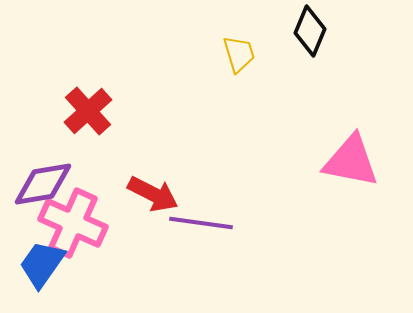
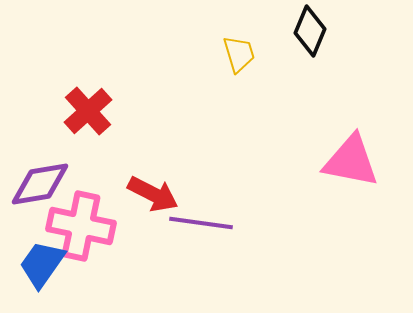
purple diamond: moved 3 px left
pink cross: moved 8 px right, 3 px down; rotated 12 degrees counterclockwise
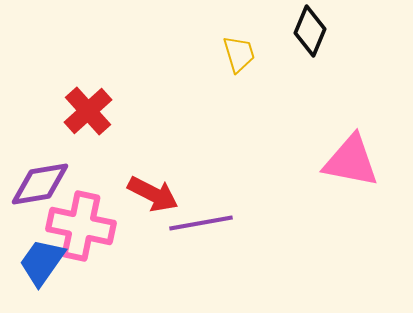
purple line: rotated 18 degrees counterclockwise
blue trapezoid: moved 2 px up
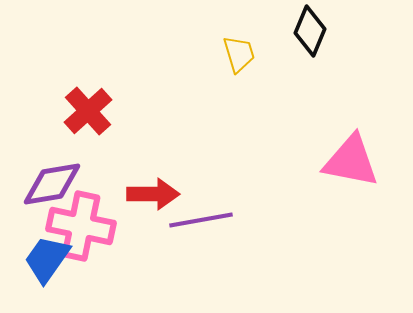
purple diamond: moved 12 px right
red arrow: rotated 27 degrees counterclockwise
purple line: moved 3 px up
blue trapezoid: moved 5 px right, 3 px up
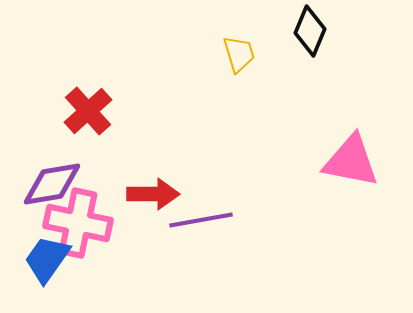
pink cross: moved 3 px left, 3 px up
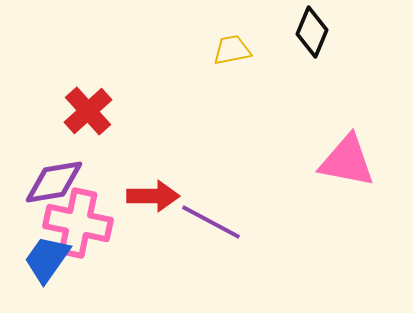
black diamond: moved 2 px right, 1 px down
yellow trapezoid: moved 7 px left, 4 px up; rotated 84 degrees counterclockwise
pink triangle: moved 4 px left
purple diamond: moved 2 px right, 2 px up
red arrow: moved 2 px down
purple line: moved 10 px right, 2 px down; rotated 38 degrees clockwise
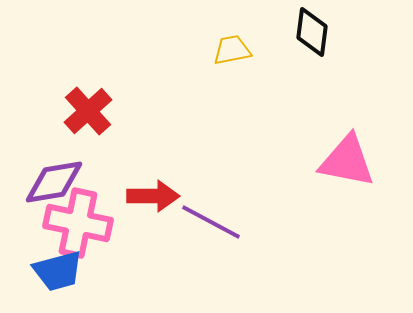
black diamond: rotated 15 degrees counterclockwise
blue trapezoid: moved 11 px right, 12 px down; rotated 140 degrees counterclockwise
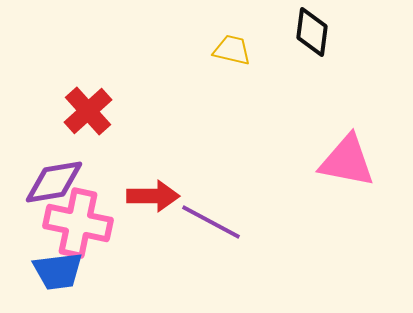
yellow trapezoid: rotated 24 degrees clockwise
blue trapezoid: rotated 8 degrees clockwise
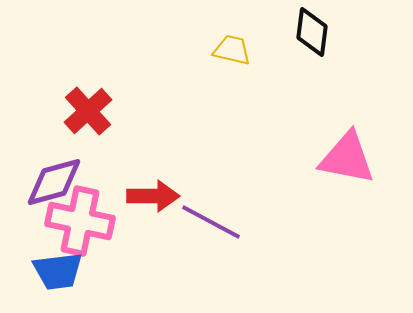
pink triangle: moved 3 px up
purple diamond: rotated 6 degrees counterclockwise
pink cross: moved 2 px right, 2 px up
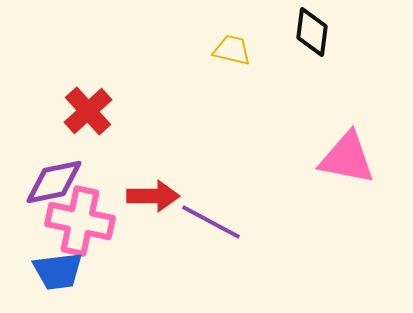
purple diamond: rotated 4 degrees clockwise
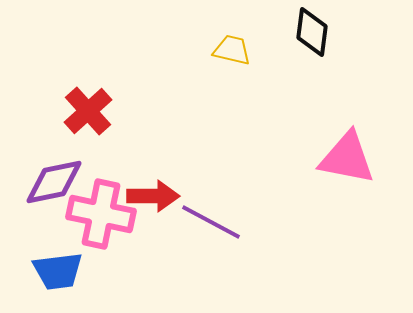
pink cross: moved 21 px right, 7 px up
